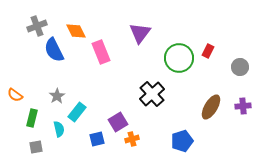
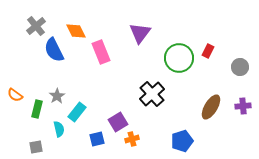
gray cross: moved 1 px left; rotated 18 degrees counterclockwise
green rectangle: moved 5 px right, 9 px up
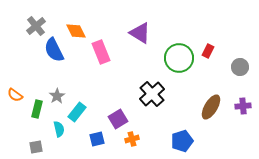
purple triangle: rotated 35 degrees counterclockwise
purple square: moved 3 px up
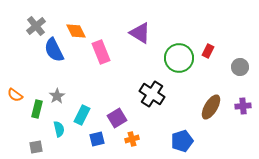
black cross: rotated 15 degrees counterclockwise
cyan rectangle: moved 5 px right, 3 px down; rotated 12 degrees counterclockwise
purple square: moved 1 px left, 1 px up
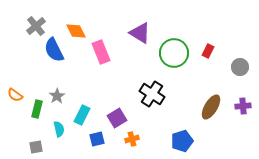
green circle: moved 5 px left, 5 px up
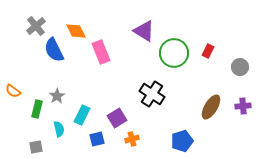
purple triangle: moved 4 px right, 2 px up
orange semicircle: moved 2 px left, 4 px up
